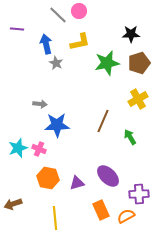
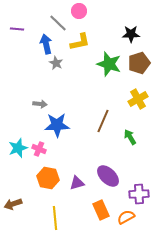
gray line: moved 8 px down
green star: moved 2 px right, 1 px down; rotated 30 degrees clockwise
orange semicircle: moved 1 px down
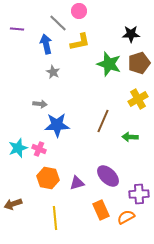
gray star: moved 3 px left, 9 px down
green arrow: rotated 56 degrees counterclockwise
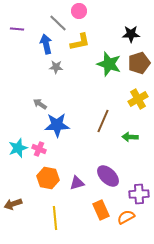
gray star: moved 3 px right, 5 px up; rotated 24 degrees counterclockwise
gray arrow: rotated 152 degrees counterclockwise
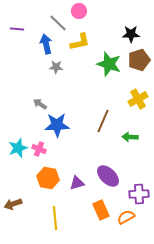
brown pentagon: moved 3 px up
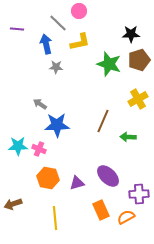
green arrow: moved 2 px left
cyan star: moved 2 px up; rotated 18 degrees clockwise
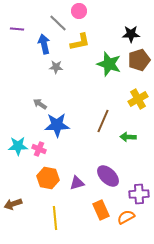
blue arrow: moved 2 px left
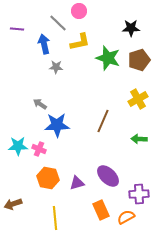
black star: moved 6 px up
green star: moved 1 px left, 6 px up
green arrow: moved 11 px right, 2 px down
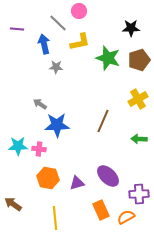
pink cross: rotated 16 degrees counterclockwise
brown arrow: rotated 54 degrees clockwise
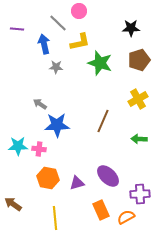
green star: moved 8 px left, 5 px down
purple cross: moved 1 px right
